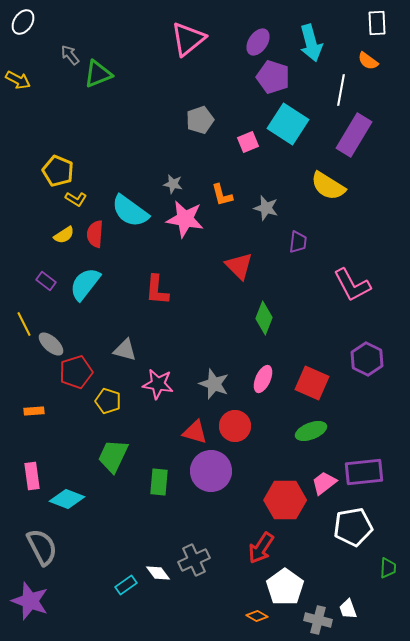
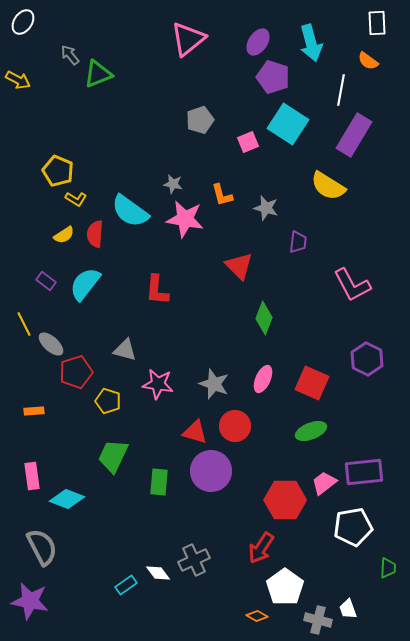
purple star at (30, 601): rotated 9 degrees counterclockwise
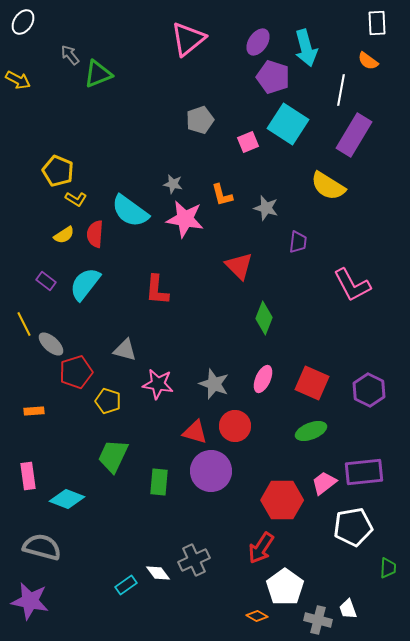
cyan arrow at (311, 43): moved 5 px left, 5 px down
purple hexagon at (367, 359): moved 2 px right, 31 px down
pink rectangle at (32, 476): moved 4 px left
red hexagon at (285, 500): moved 3 px left
gray semicircle at (42, 547): rotated 48 degrees counterclockwise
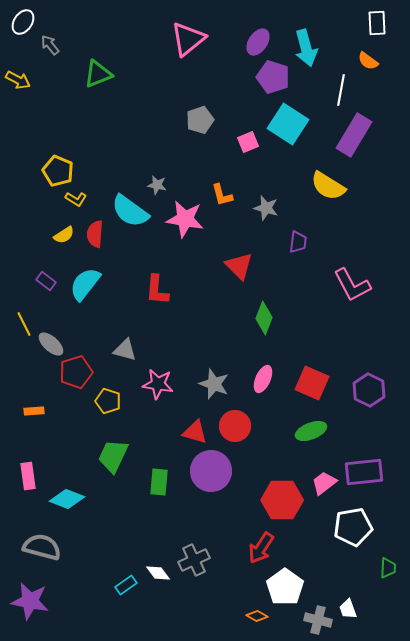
gray arrow at (70, 55): moved 20 px left, 10 px up
gray star at (173, 184): moved 16 px left, 1 px down
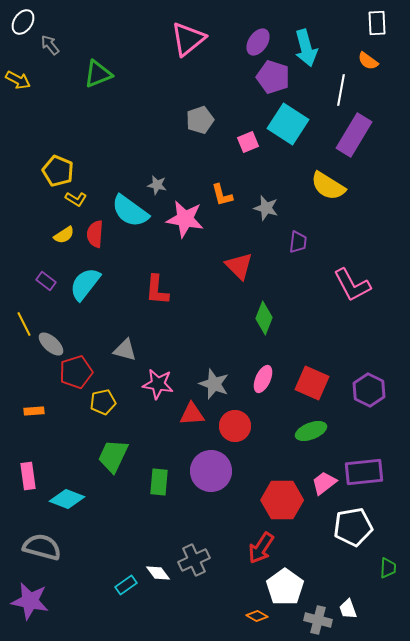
yellow pentagon at (108, 401): moved 5 px left, 1 px down; rotated 30 degrees counterclockwise
red triangle at (195, 432): moved 3 px left, 18 px up; rotated 20 degrees counterclockwise
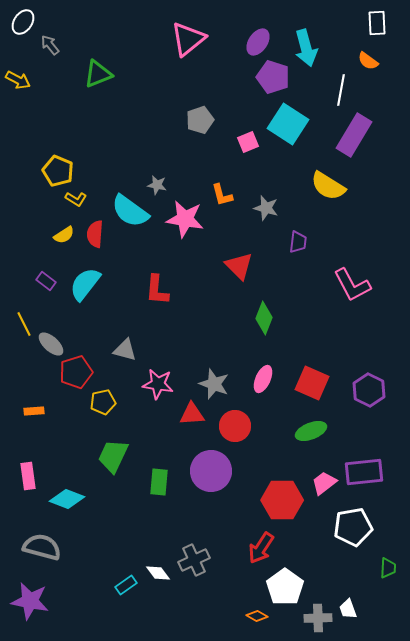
gray cross at (318, 620): moved 2 px up; rotated 16 degrees counterclockwise
